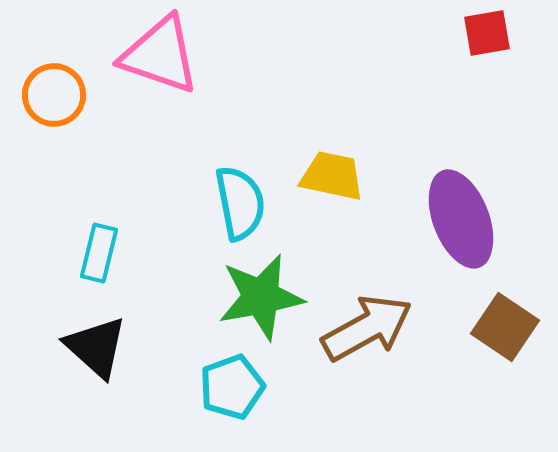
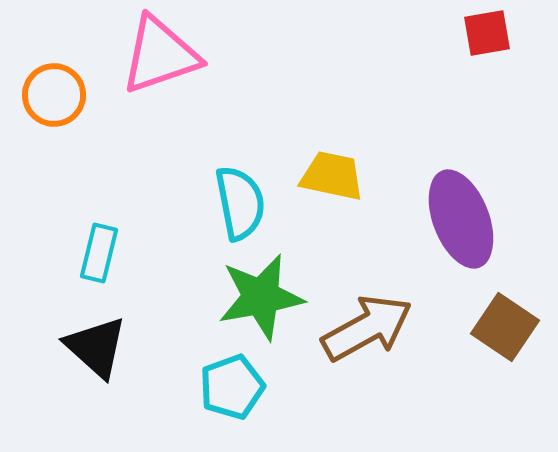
pink triangle: rotated 38 degrees counterclockwise
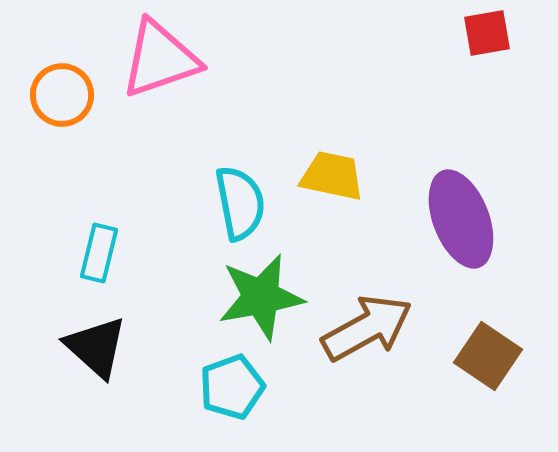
pink triangle: moved 4 px down
orange circle: moved 8 px right
brown square: moved 17 px left, 29 px down
